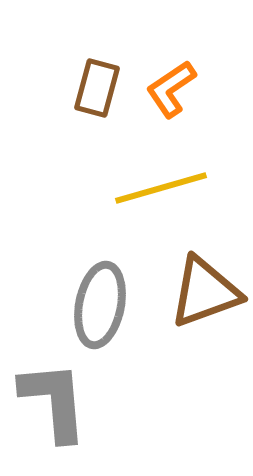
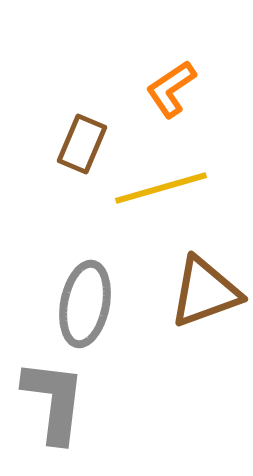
brown rectangle: moved 15 px left, 56 px down; rotated 8 degrees clockwise
gray ellipse: moved 15 px left, 1 px up
gray L-shape: rotated 12 degrees clockwise
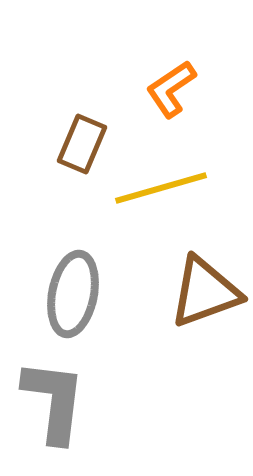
gray ellipse: moved 12 px left, 10 px up
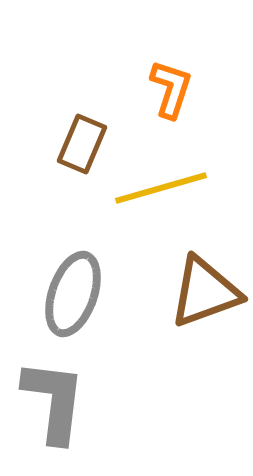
orange L-shape: rotated 142 degrees clockwise
gray ellipse: rotated 8 degrees clockwise
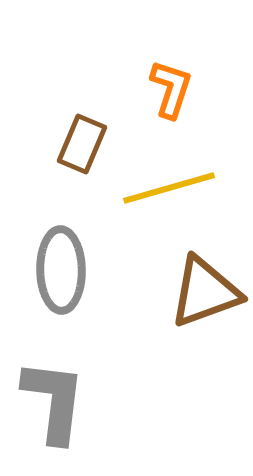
yellow line: moved 8 px right
gray ellipse: moved 12 px left, 24 px up; rotated 20 degrees counterclockwise
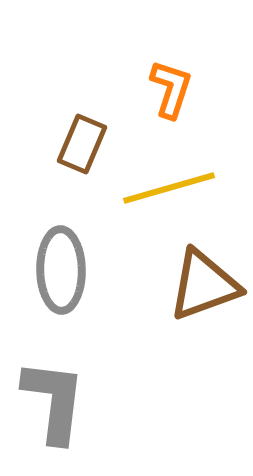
brown triangle: moved 1 px left, 7 px up
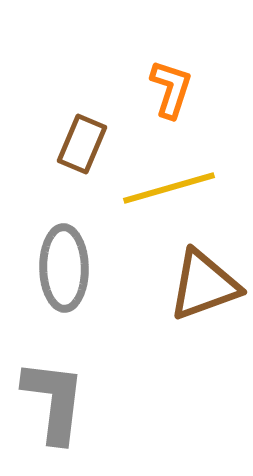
gray ellipse: moved 3 px right, 2 px up
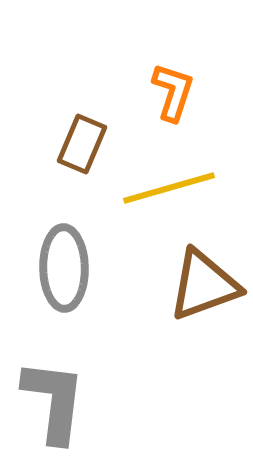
orange L-shape: moved 2 px right, 3 px down
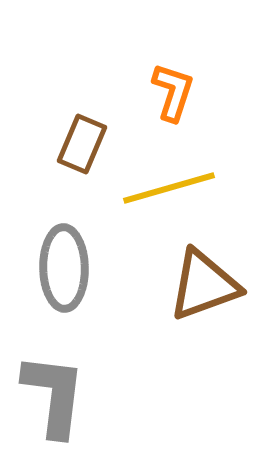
gray L-shape: moved 6 px up
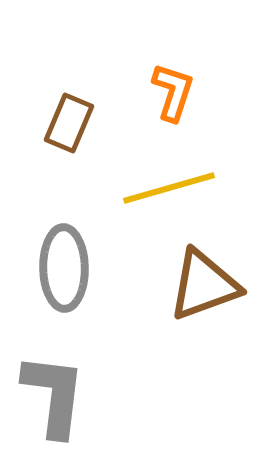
brown rectangle: moved 13 px left, 21 px up
